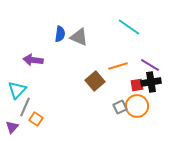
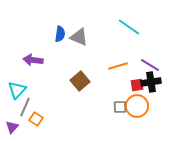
brown square: moved 15 px left
gray square: rotated 24 degrees clockwise
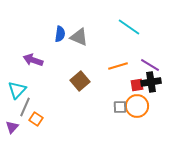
purple arrow: rotated 12 degrees clockwise
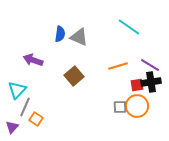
brown square: moved 6 px left, 5 px up
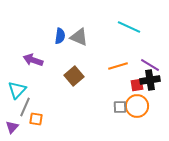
cyan line: rotated 10 degrees counterclockwise
blue semicircle: moved 2 px down
black cross: moved 1 px left, 2 px up
orange square: rotated 24 degrees counterclockwise
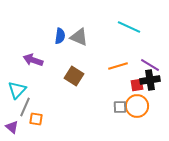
brown square: rotated 18 degrees counterclockwise
purple triangle: rotated 32 degrees counterclockwise
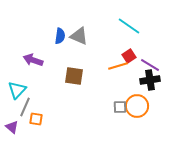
cyan line: moved 1 px up; rotated 10 degrees clockwise
gray triangle: moved 1 px up
brown square: rotated 24 degrees counterclockwise
red square: moved 8 px left, 29 px up; rotated 24 degrees counterclockwise
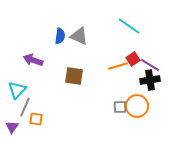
red square: moved 4 px right, 3 px down
purple triangle: rotated 24 degrees clockwise
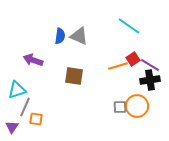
cyan triangle: rotated 30 degrees clockwise
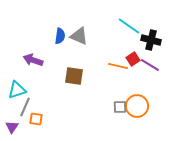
orange line: rotated 30 degrees clockwise
black cross: moved 1 px right, 40 px up; rotated 24 degrees clockwise
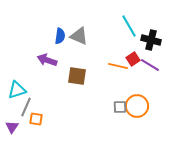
cyan line: rotated 25 degrees clockwise
purple arrow: moved 14 px right
brown square: moved 3 px right
gray line: moved 1 px right
